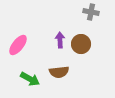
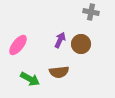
purple arrow: rotated 28 degrees clockwise
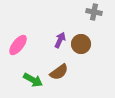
gray cross: moved 3 px right
brown semicircle: rotated 30 degrees counterclockwise
green arrow: moved 3 px right, 1 px down
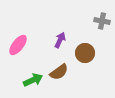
gray cross: moved 8 px right, 9 px down
brown circle: moved 4 px right, 9 px down
green arrow: rotated 54 degrees counterclockwise
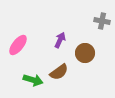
green arrow: rotated 42 degrees clockwise
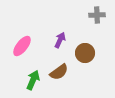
gray cross: moved 5 px left, 6 px up; rotated 14 degrees counterclockwise
pink ellipse: moved 4 px right, 1 px down
green arrow: rotated 84 degrees counterclockwise
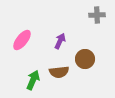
purple arrow: moved 1 px down
pink ellipse: moved 6 px up
brown circle: moved 6 px down
brown semicircle: rotated 30 degrees clockwise
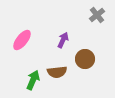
gray cross: rotated 35 degrees counterclockwise
purple arrow: moved 3 px right, 1 px up
brown semicircle: moved 2 px left
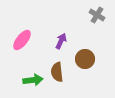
gray cross: rotated 21 degrees counterclockwise
purple arrow: moved 2 px left, 1 px down
brown semicircle: rotated 90 degrees clockwise
green arrow: rotated 60 degrees clockwise
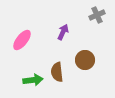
gray cross: rotated 35 degrees clockwise
purple arrow: moved 2 px right, 9 px up
brown circle: moved 1 px down
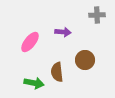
gray cross: rotated 21 degrees clockwise
purple arrow: rotated 70 degrees clockwise
pink ellipse: moved 8 px right, 2 px down
green arrow: moved 1 px right, 3 px down; rotated 18 degrees clockwise
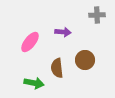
brown semicircle: moved 4 px up
